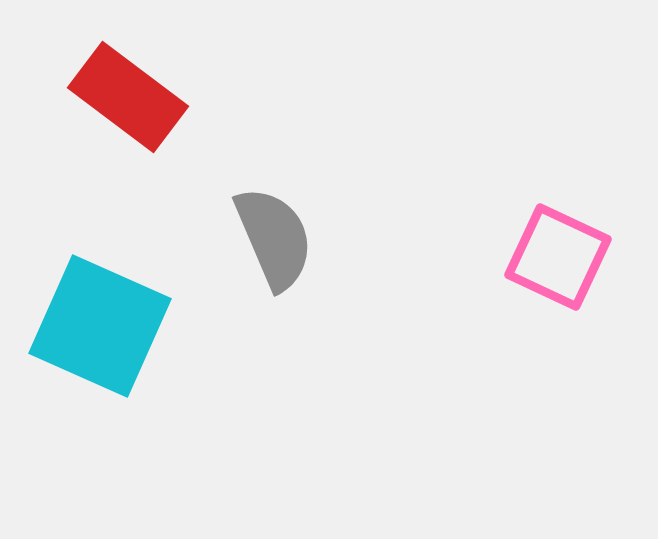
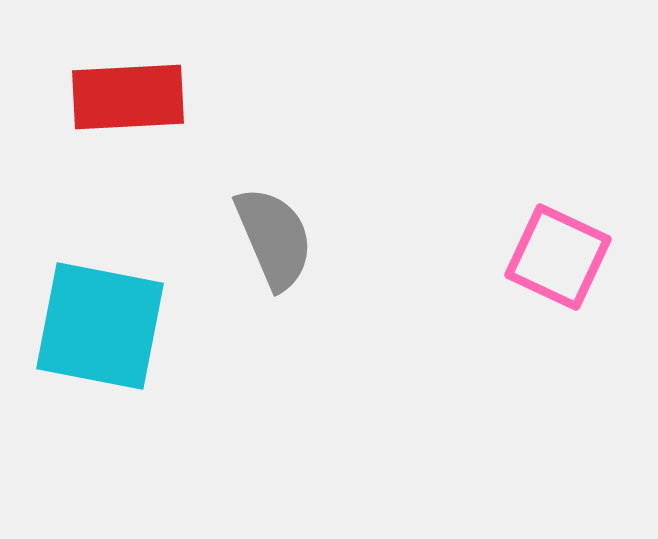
red rectangle: rotated 40 degrees counterclockwise
cyan square: rotated 13 degrees counterclockwise
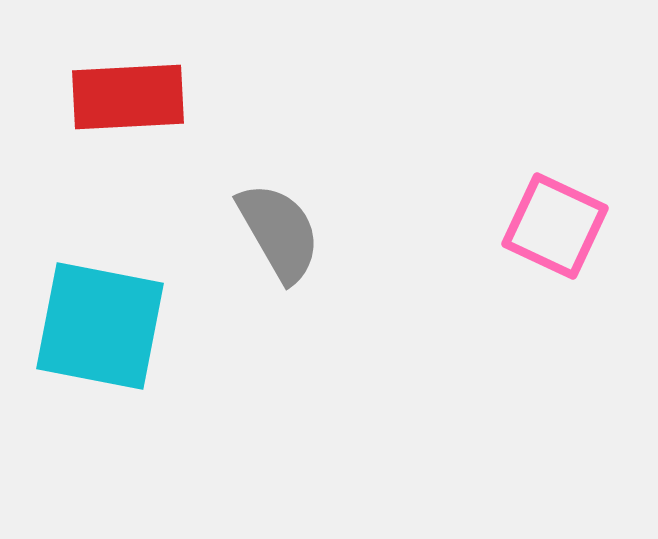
gray semicircle: moved 5 px right, 6 px up; rotated 7 degrees counterclockwise
pink square: moved 3 px left, 31 px up
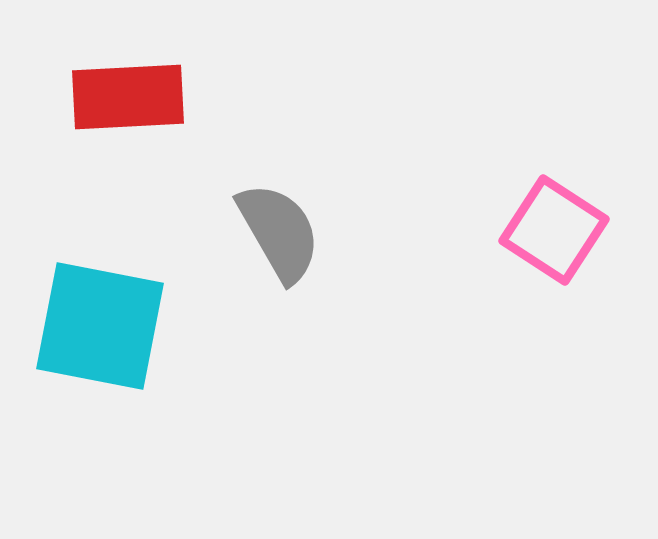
pink square: moved 1 px left, 4 px down; rotated 8 degrees clockwise
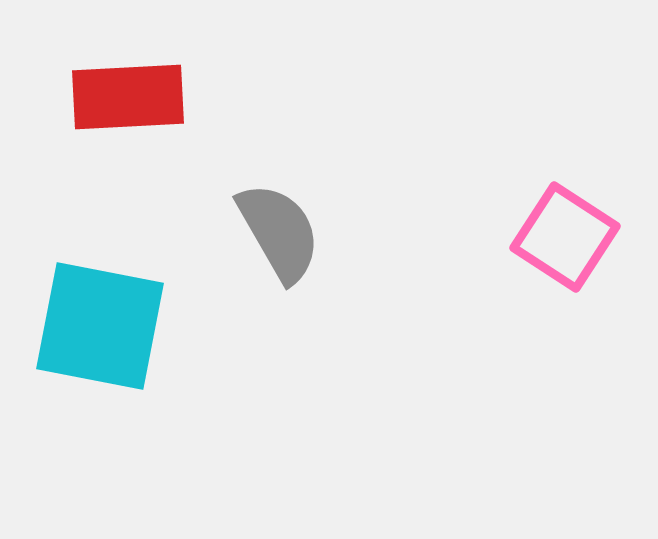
pink square: moved 11 px right, 7 px down
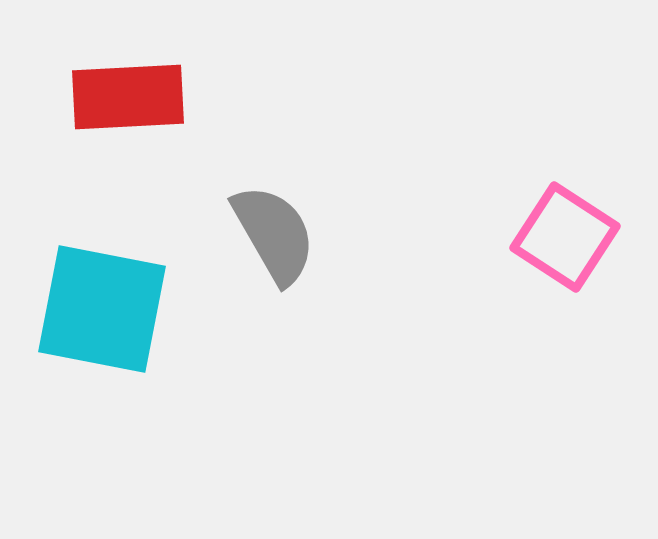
gray semicircle: moved 5 px left, 2 px down
cyan square: moved 2 px right, 17 px up
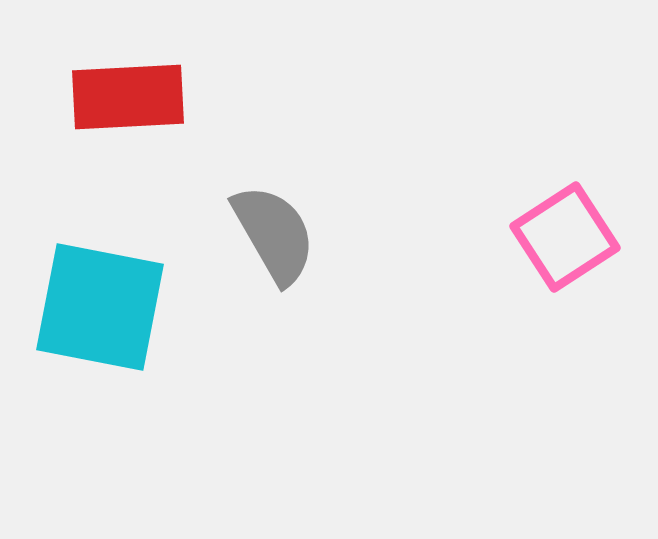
pink square: rotated 24 degrees clockwise
cyan square: moved 2 px left, 2 px up
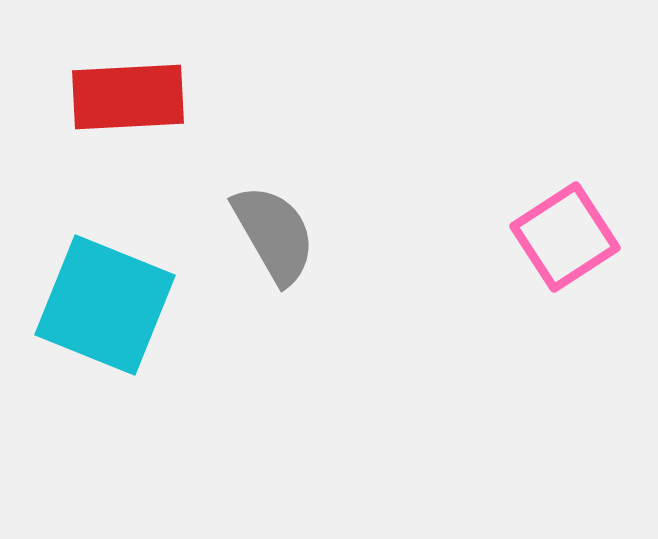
cyan square: moved 5 px right, 2 px up; rotated 11 degrees clockwise
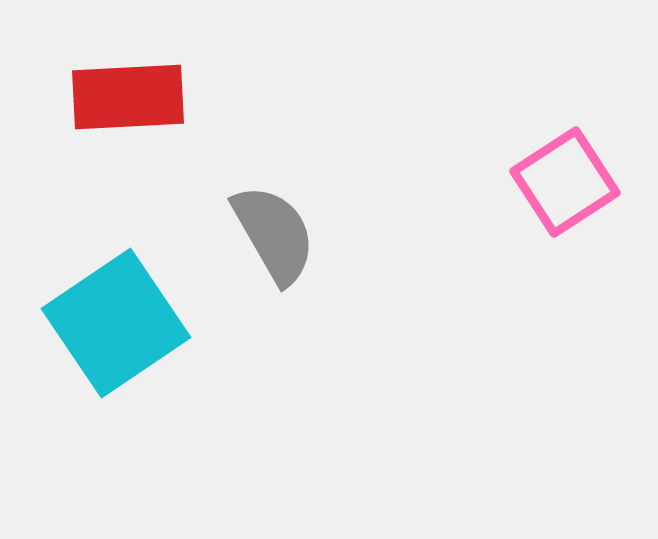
pink square: moved 55 px up
cyan square: moved 11 px right, 18 px down; rotated 34 degrees clockwise
